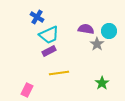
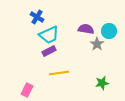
green star: rotated 24 degrees clockwise
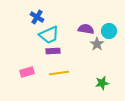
purple rectangle: moved 4 px right; rotated 24 degrees clockwise
pink rectangle: moved 18 px up; rotated 48 degrees clockwise
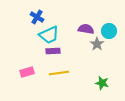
green star: rotated 24 degrees clockwise
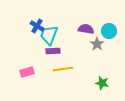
blue cross: moved 9 px down
cyan trapezoid: rotated 135 degrees clockwise
yellow line: moved 4 px right, 4 px up
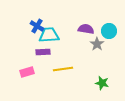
cyan trapezoid: rotated 65 degrees clockwise
purple rectangle: moved 10 px left, 1 px down
